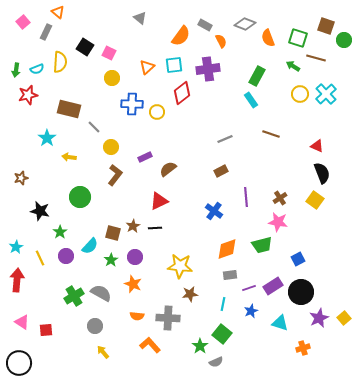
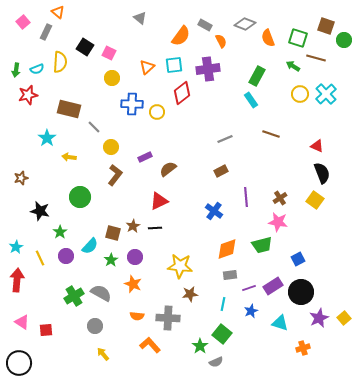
yellow arrow at (103, 352): moved 2 px down
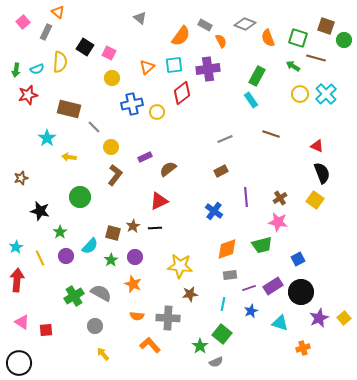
blue cross at (132, 104): rotated 15 degrees counterclockwise
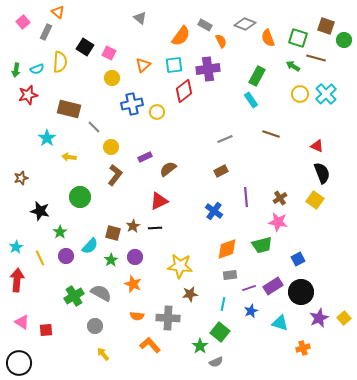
orange triangle at (147, 67): moved 4 px left, 2 px up
red diamond at (182, 93): moved 2 px right, 2 px up
green square at (222, 334): moved 2 px left, 2 px up
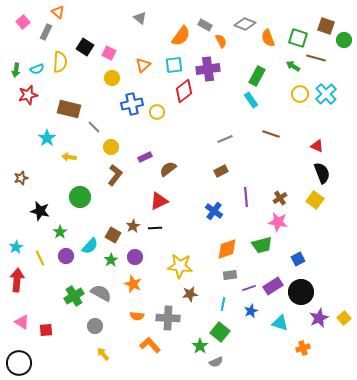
brown square at (113, 233): moved 2 px down; rotated 14 degrees clockwise
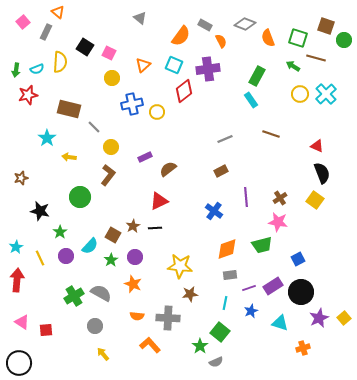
cyan square at (174, 65): rotated 30 degrees clockwise
brown L-shape at (115, 175): moved 7 px left
cyan line at (223, 304): moved 2 px right, 1 px up
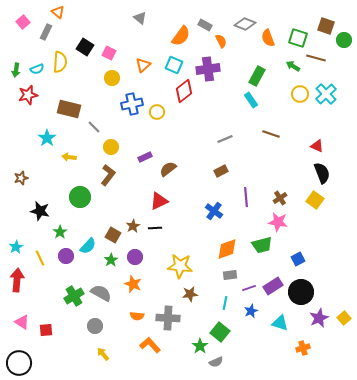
cyan semicircle at (90, 246): moved 2 px left
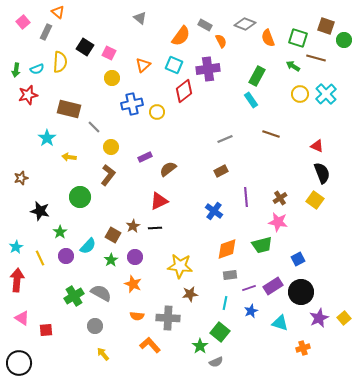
pink triangle at (22, 322): moved 4 px up
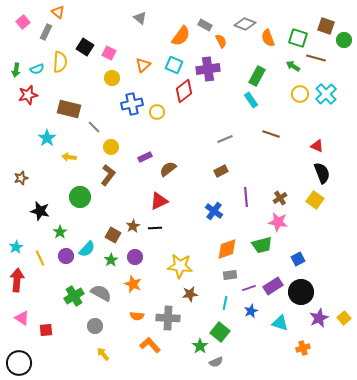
cyan semicircle at (88, 246): moved 1 px left, 3 px down
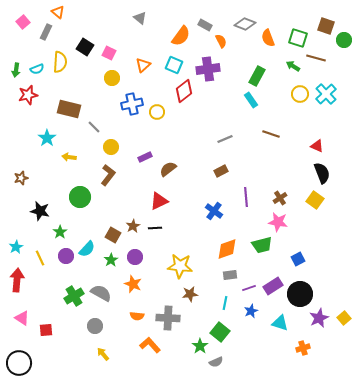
black circle at (301, 292): moved 1 px left, 2 px down
